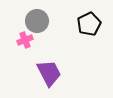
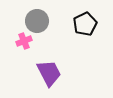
black pentagon: moved 4 px left
pink cross: moved 1 px left, 1 px down
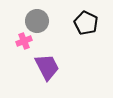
black pentagon: moved 1 px right, 1 px up; rotated 20 degrees counterclockwise
purple trapezoid: moved 2 px left, 6 px up
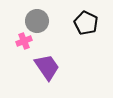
purple trapezoid: rotated 8 degrees counterclockwise
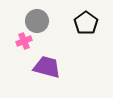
black pentagon: rotated 10 degrees clockwise
purple trapezoid: rotated 40 degrees counterclockwise
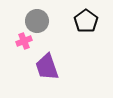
black pentagon: moved 2 px up
purple trapezoid: rotated 124 degrees counterclockwise
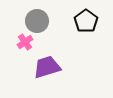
pink cross: moved 1 px right, 1 px down; rotated 14 degrees counterclockwise
purple trapezoid: rotated 92 degrees clockwise
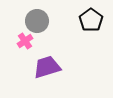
black pentagon: moved 5 px right, 1 px up
pink cross: moved 1 px up
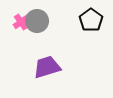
pink cross: moved 4 px left, 19 px up
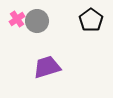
pink cross: moved 4 px left, 3 px up
